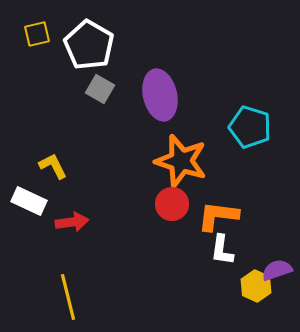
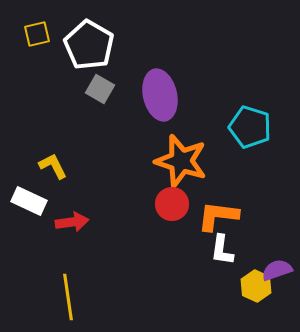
yellow line: rotated 6 degrees clockwise
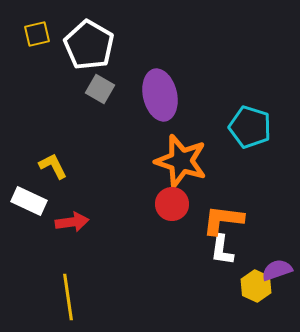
orange L-shape: moved 5 px right, 4 px down
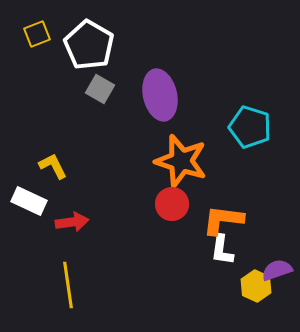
yellow square: rotated 8 degrees counterclockwise
yellow line: moved 12 px up
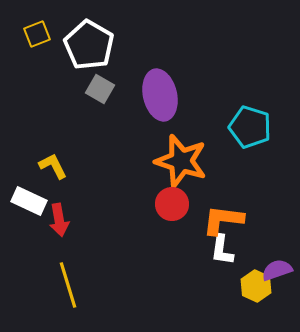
red arrow: moved 13 px left, 2 px up; rotated 88 degrees clockwise
yellow line: rotated 9 degrees counterclockwise
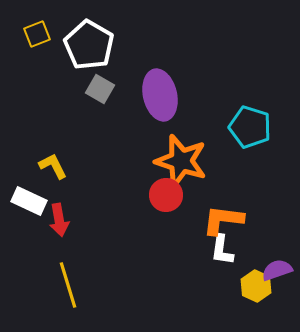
red circle: moved 6 px left, 9 px up
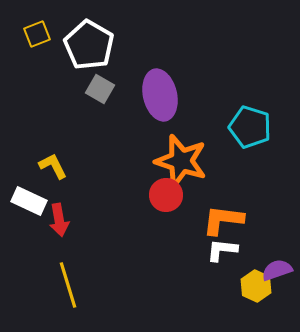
white L-shape: rotated 88 degrees clockwise
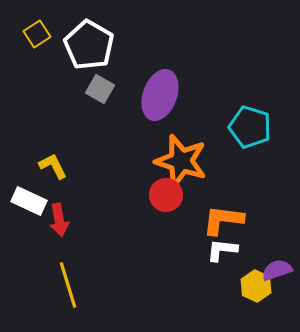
yellow square: rotated 12 degrees counterclockwise
purple ellipse: rotated 33 degrees clockwise
